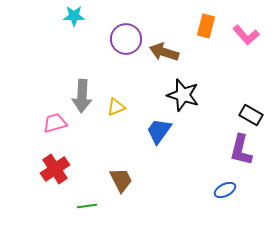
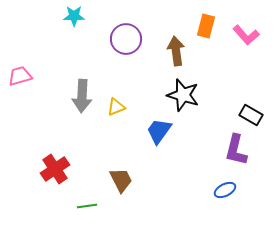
brown arrow: moved 12 px right, 1 px up; rotated 64 degrees clockwise
pink trapezoid: moved 35 px left, 47 px up
purple L-shape: moved 5 px left
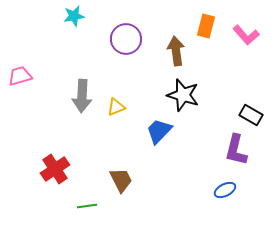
cyan star: rotated 10 degrees counterclockwise
blue trapezoid: rotated 8 degrees clockwise
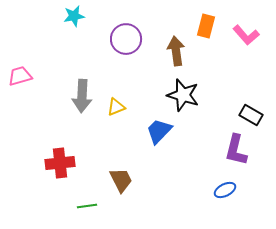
red cross: moved 5 px right, 6 px up; rotated 28 degrees clockwise
